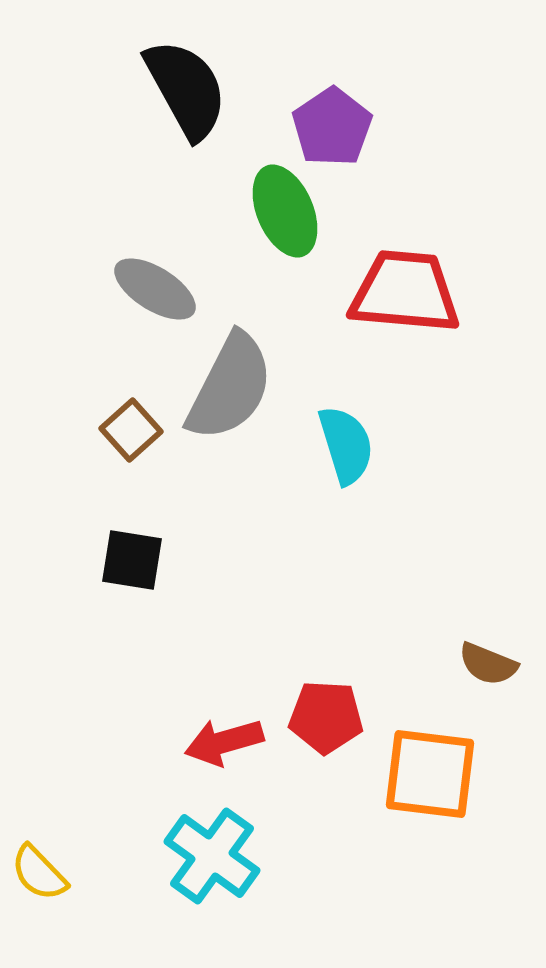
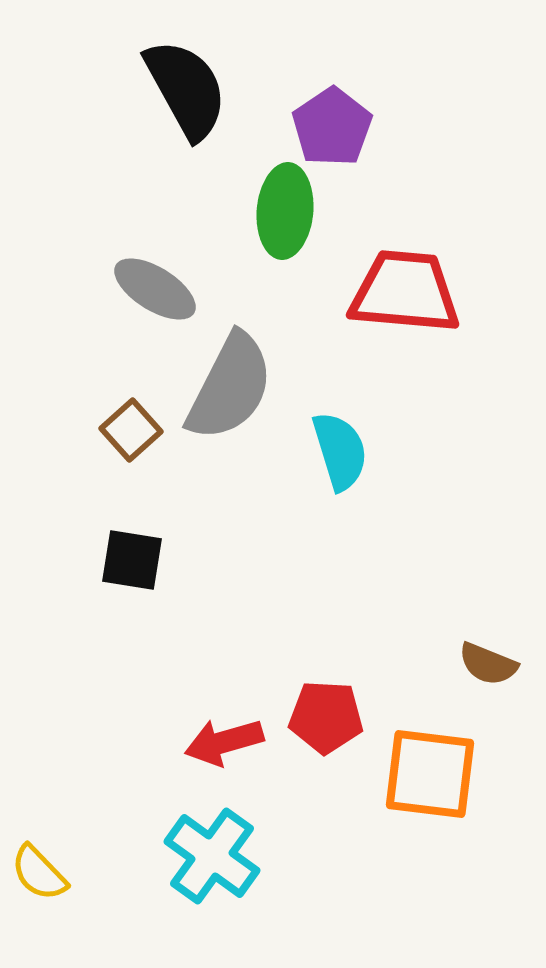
green ellipse: rotated 28 degrees clockwise
cyan semicircle: moved 6 px left, 6 px down
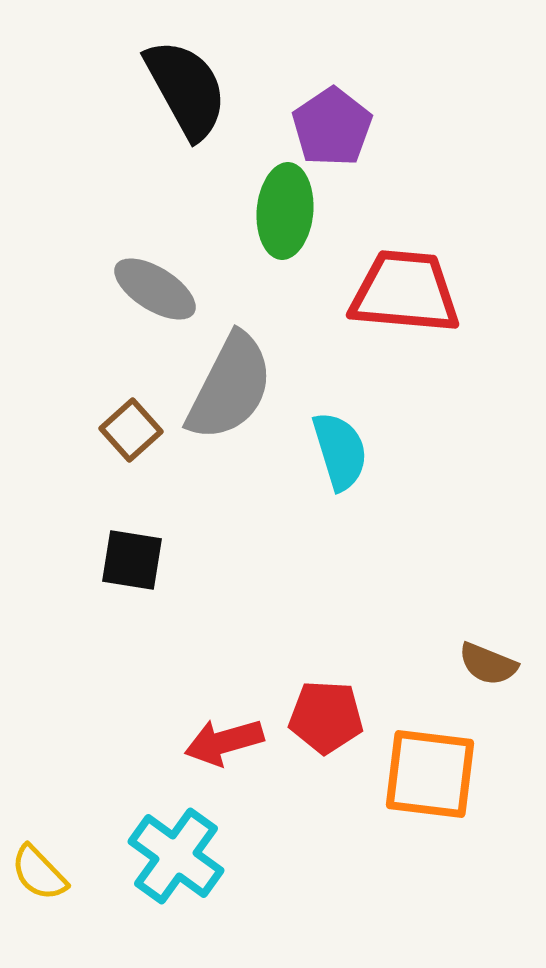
cyan cross: moved 36 px left
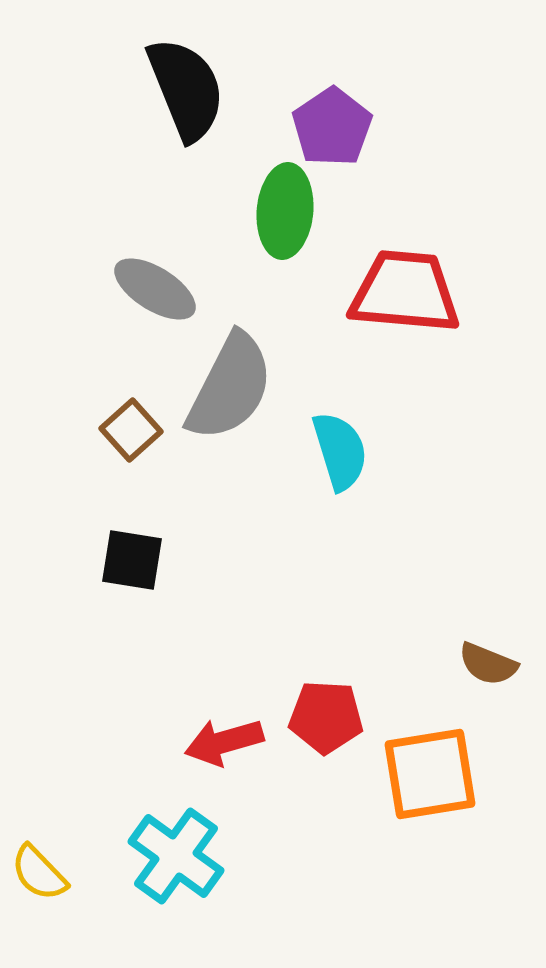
black semicircle: rotated 7 degrees clockwise
orange square: rotated 16 degrees counterclockwise
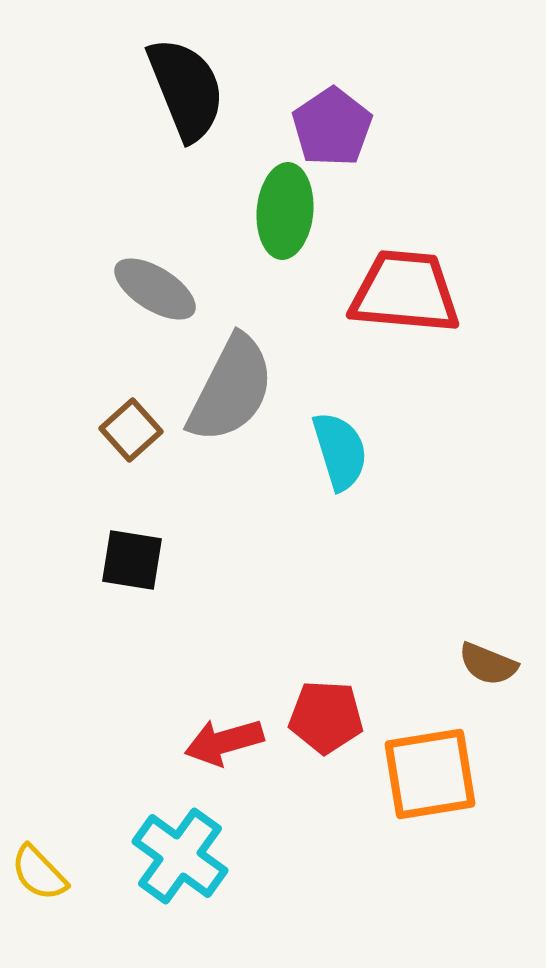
gray semicircle: moved 1 px right, 2 px down
cyan cross: moved 4 px right
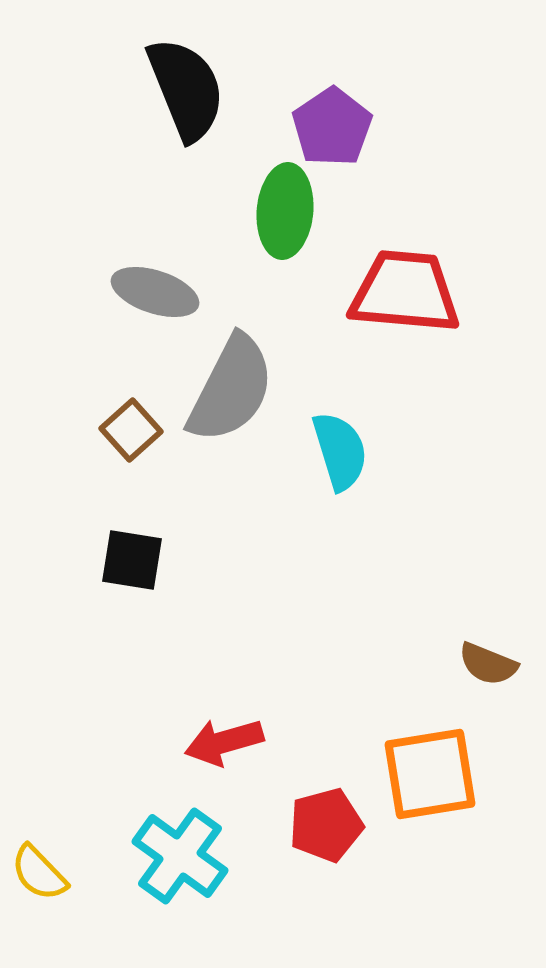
gray ellipse: moved 3 px down; rotated 14 degrees counterclockwise
red pentagon: moved 108 px down; rotated 18 degrees counterclockwise
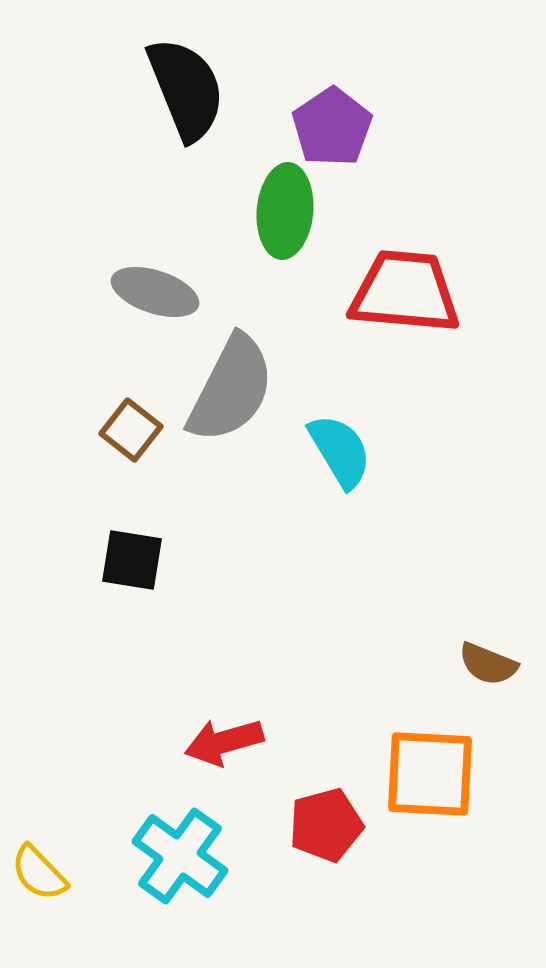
brown square: rotated 10 degrees counterclockwise
cyan semicircle: rotated 14 degrees counterclockwise
orange square: rotated 12 degrees clockwise
